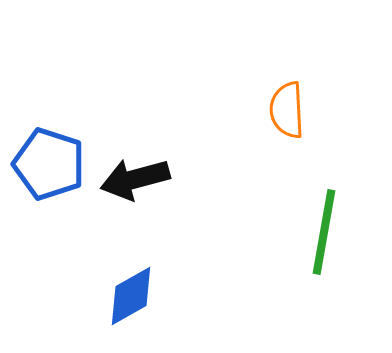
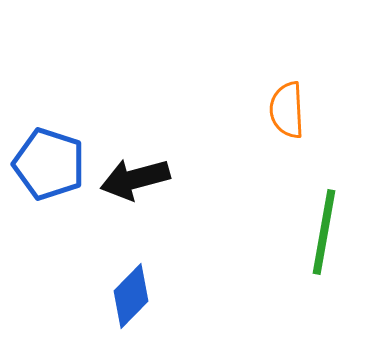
blue diamond: rotated 16 degrees counterclockwise
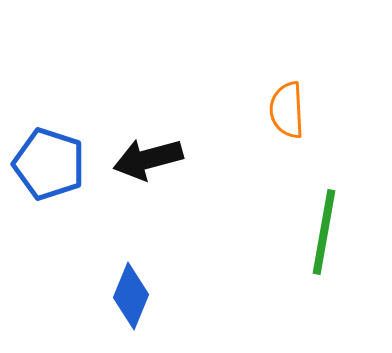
black arrow: moved 13 px right, 20 px up
blue diamond: rotated 22 degrees counterclockwise
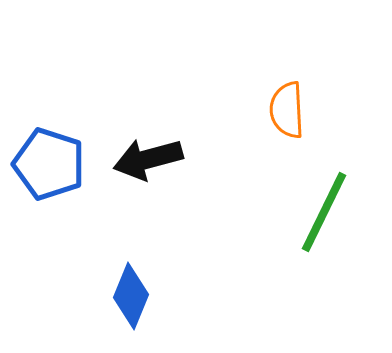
green line: moved 20 px up; rotated 16 degrees clockwise
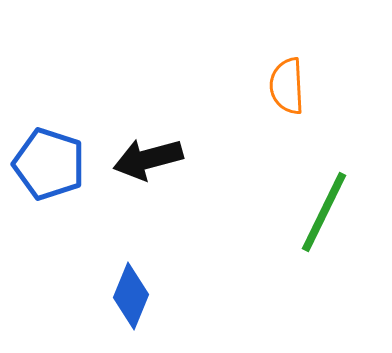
orange semicircle: moved 24 px up
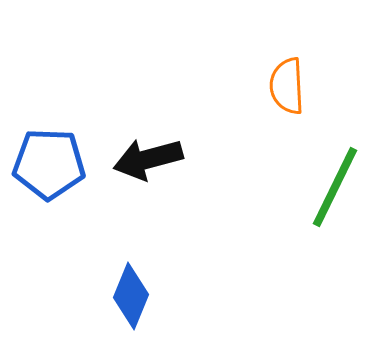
blue pentagon: rotated 16 degrees counterclockwise
green line: moved 11 px right, 25 px up
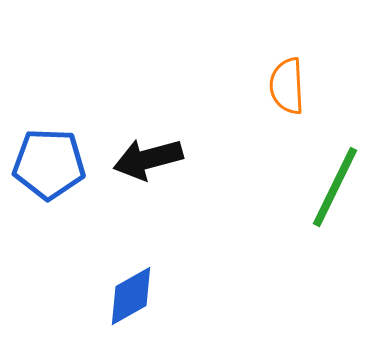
blue diamond: rotated 38 degrees clockwise
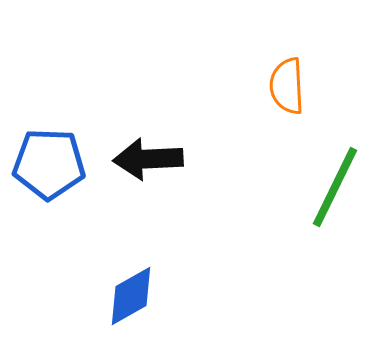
black arrow: rotated 12 degrees clockwise
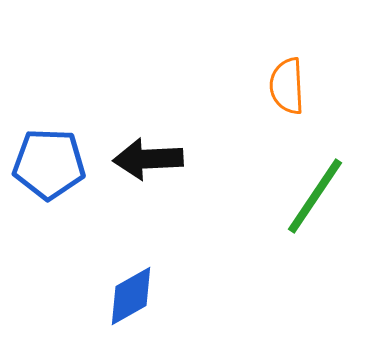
green line: moved 20 px left, 9 px down; rotated 8 degrees clockwise
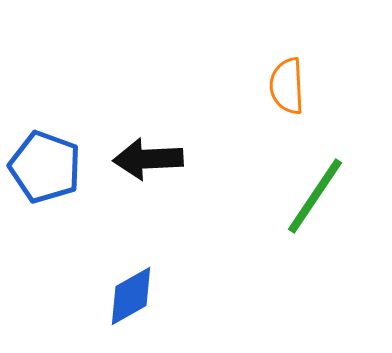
blue pentagon: moved 4 px left, 3 px down; rotated 18 degrees clockwise
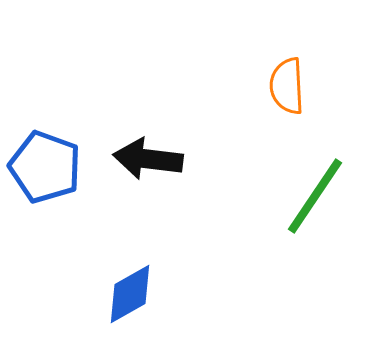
black arrow: rotated 10 degrees clockwise
blue diamond: moved 1 px left, 2 px up
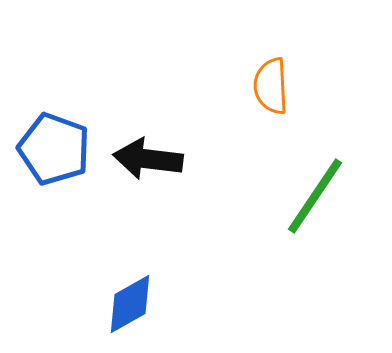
orange semicircle: moved 16 px left
blue pentagon: moved 9 px right, 18 px up
blue diamond: moved 10 px down
